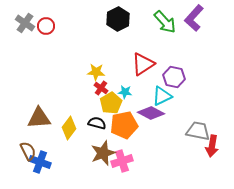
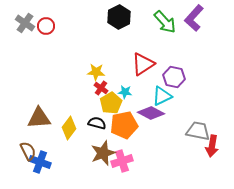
black hexagon: moved 1 px right, 2 px up
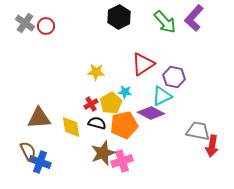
red cross: moved 10 px left, 16 px down; rotated 24 degrees clockwise
yellow diamond: moved 2 px right, 1 px up; rotated 45 degrees counterclockwise
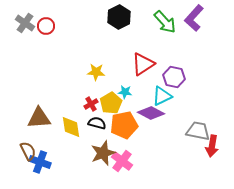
pink cross: rotated 35 degrees counterclockwise
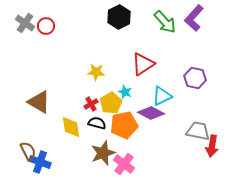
purple hexagon: moved 21 px right, 1 px down
cyan star: rotated 16 degrees clockwise
brown triangle: moved 16 px up; rotated 35 degrees clockwise
pink cross: moved 2 px right, 3 px down
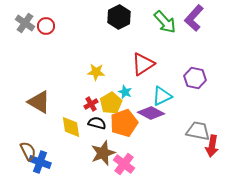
orange pentagon: moved 2 px up; rotated 8 degrees counterclockwise
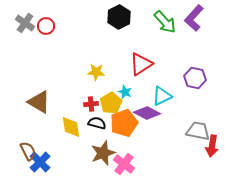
red triangle: moved 2 px left
red cross: rotated 24 degrees clockwise
purple diamond: moved 4 px left
blue cross: rotated 25 degrees clockwise
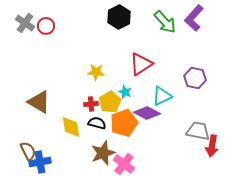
yellow pentagon: moved 1 px left, 1 px up
blue cross: rotated 35 degrees clockwise
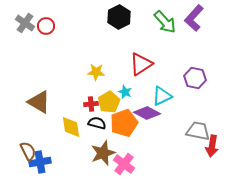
yellow pentagon: moved 1 px left
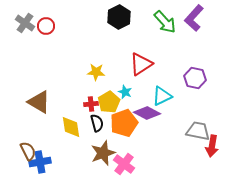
black semicircle: rotated 60 degrees clockwise
